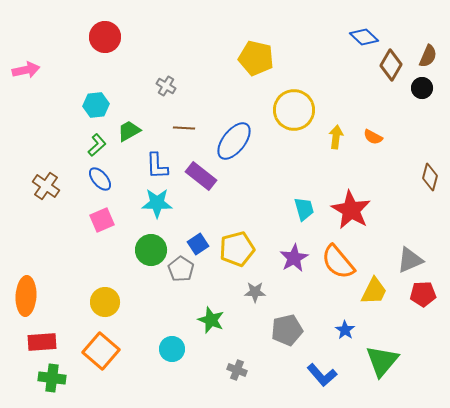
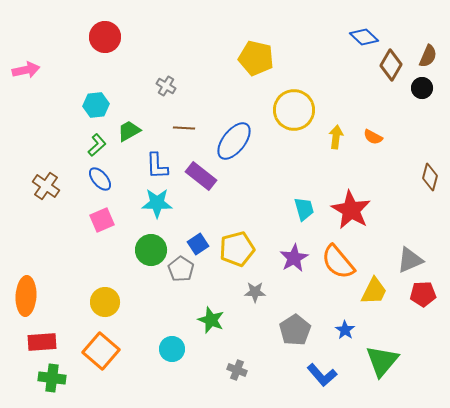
gray pentagon at (287, 330): moved 8 px right; rotated 20 degrees counterclockwise
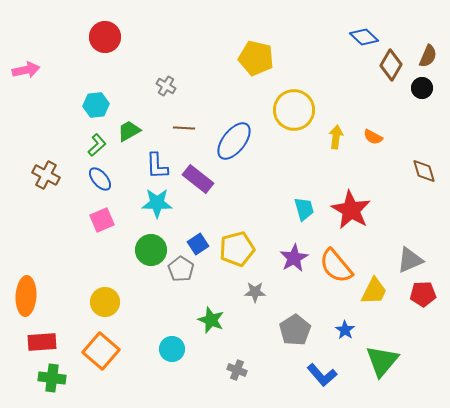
purple rectangle at (201, 176): moved 3 px left, 3 px down
brown diamond at (430, 177): moved 6 px left, 6 px up; rotated 32 degrees counterclockwise
brown cross at (46, 186): moved 11 px up; rotated 8 degrees counterclockwise
orange semicircle at (338, 262): moved 2 px left, 4 px down
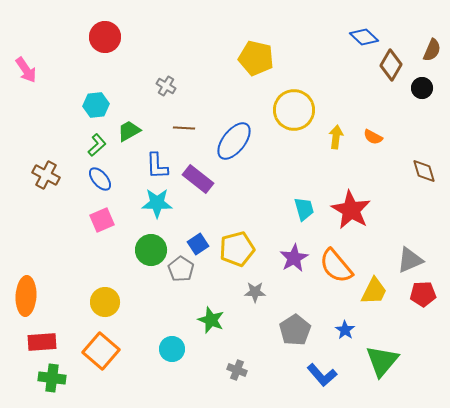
brown semicircle at (428, 56): moved 4 px right, 6 px up
pink arrow at (26, 70): rotated 68 degrees clockwise
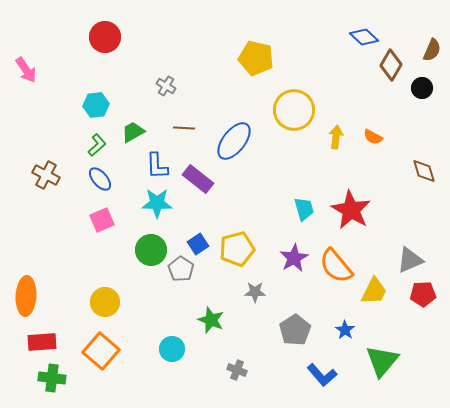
green trapezoid at (129, 131): moved 4 px right, 1 px down
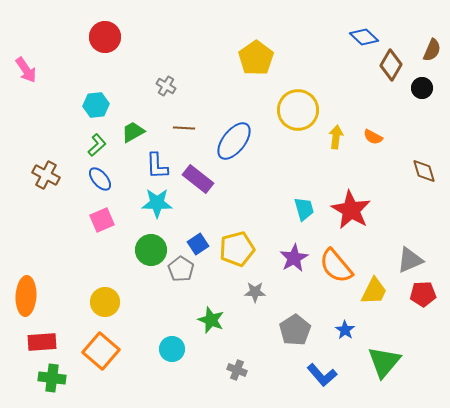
yellow pentagon at (256, 58): rotated 24 degrees clockwise
yellow circle at (294, 110): moved 4 px right
green triangle at (382, 361): moved 2 px right, 1 px down
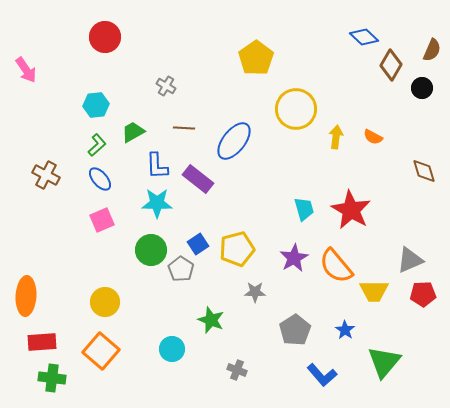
yellow circle at (298, 110): moved 2 px left, 1 px up
yellow trapezoid at (374, 291): rotated 64 degrees clockwise
